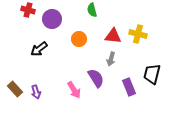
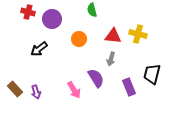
red cross: moved 2 px down
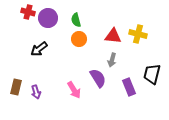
green semicircle: moved 16 px left, 10 px down
purple circle: moved 4 px left, 1 px up
gray arrow: moved 1 px right, 1 px down
purple semicircle: moved 2 px right
brown rectangle: moved 1 px right, 2 px up; rotated 56 degrees clockwise
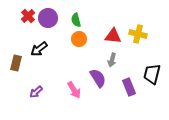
red cross: moved 4 px down; rotated 32 degrees clockwise
brown rectangle: moved 24 px up
purple arrow: rotated 64 degrees clockwise
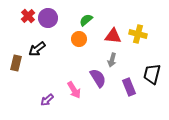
green semicircle: moved 10 px right; rotated 64 degrees clockwise
black arrow: moved 2 px left
purple arrow: moved 11 px right, 8 px down
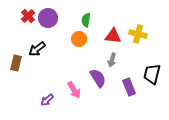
green semicircle: rotated 40 degrees counterclockwise
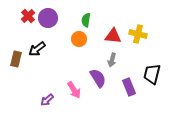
brown rectangle: moved 4 px up
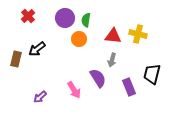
purple circle: moved 17 px right
purple arrow: moved 7 px left, 3 px up
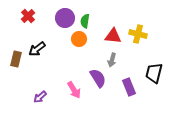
green semicircle: moved 1 px left, 1 px down
black trapezoid: moved 2 px right, 1 px up
